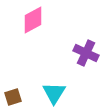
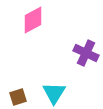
brown square: moved 5 px right
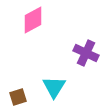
cyan triangle: moved 6 px up
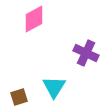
pink diamond: moved 1 px right, 1 px up
brown square: moved 1 px right
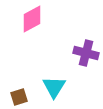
pink diamond: moved 2 px left
purple cross: rotated 10 degrees counterclockwise
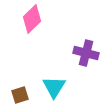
pink diamond: rotated 16 degrees counterclockwise
brown square: moved 1 px right, 2 px up
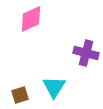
pink diamond: moved 1 px left; rotated 20 degrees clockwise
